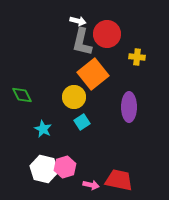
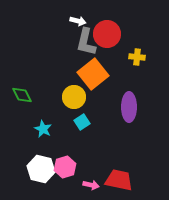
gray L-shape: moved 4 px right
white hexagon: moved 3 px left
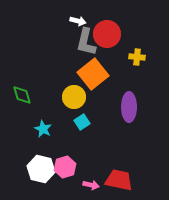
green diamond: rotated 10 degrees clockwise
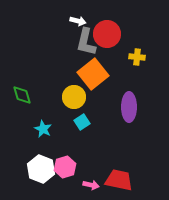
white hexagon: rotated 8 degrees clockwise
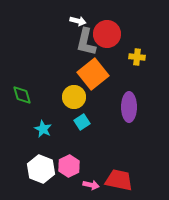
pink hexagon: moved 4 px right, 1 px up; rotated 10 degrees counterclockwise
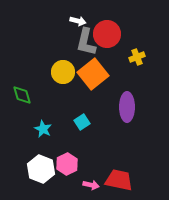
yellow cross: rotated 28 degrees counterclockwise
yellow circle: moved 11 px left, 25 px up
purple ellipse: moved 2 px left
pink hexagon: moved 2 px left, 2 px up
